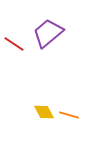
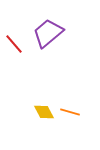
red line: rotated 15 degrees clockwise
orange line: moved 1 px right, 3 px up
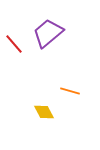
orange line: moved 21 px up
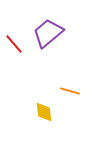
yellow diamond: rotated 20 degrees clockwise
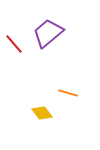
orange line: moved 2 px left, 2 px down
yellow diamond: moved 2 px left, 1 px down; rotated 30 degrees counterclockwise
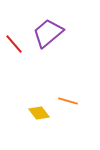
orange line: moved 8 px down
yellow diamond: moved 3 px left
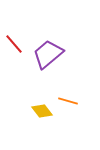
purple trapezoid: moved 21 px down
yellow diamond: moved 3 px right, 2 px up
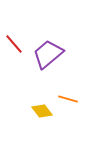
orange line: moved 2 px up
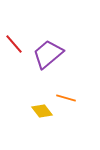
orange line: moved 2 px left, 1 px up
